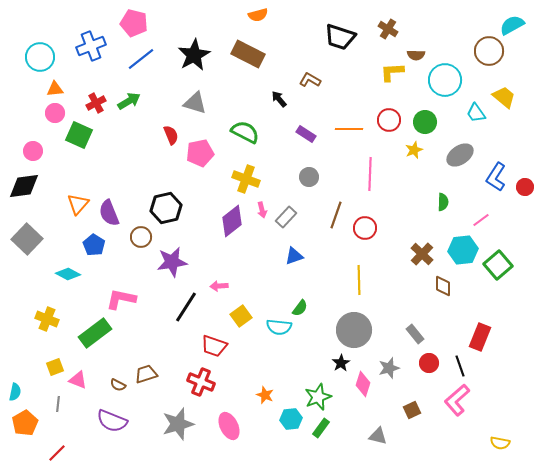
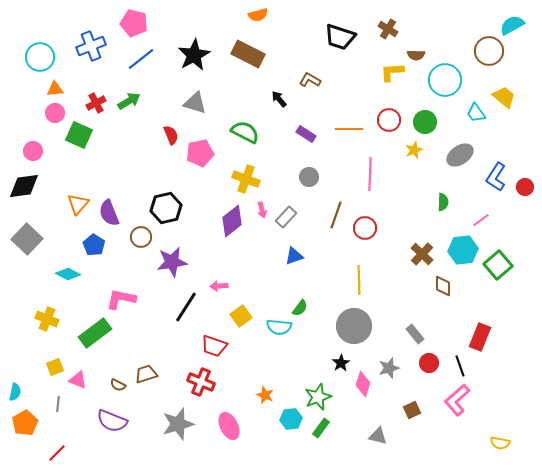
gray circle at (354, 330): moved 4 px up
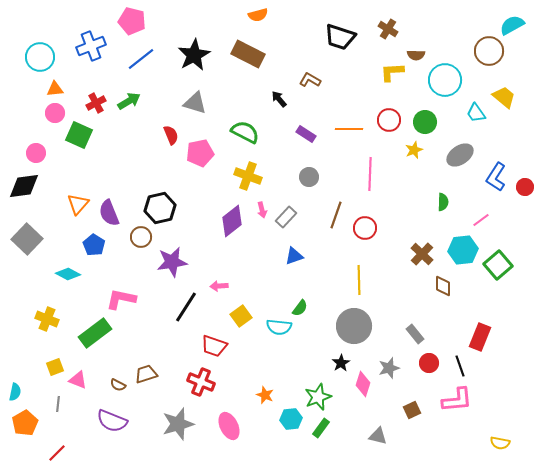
pink pentagon at (134, 23): moved 2 px left, 2 px up
pink circle at (33, 151): moved 3 px right, 2 px down
yellow cross at (246, 179): moved 2 px right, 3 px up
black hexagon at (166, 208): moved 6 px left
pink L-shape at (457, 400): rotated 144 degrees counterclockwise
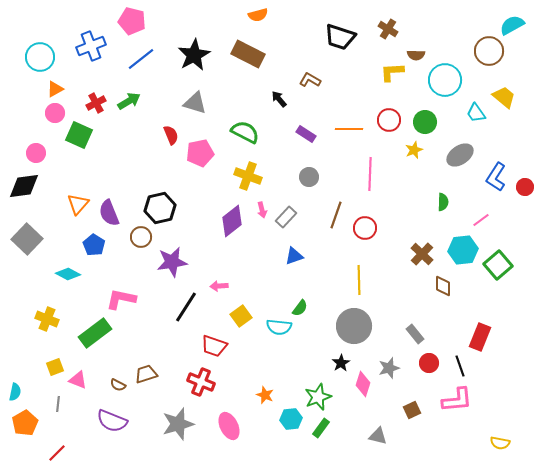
orange triangle at (55, 89): rotated 24 degrees counterclockwise
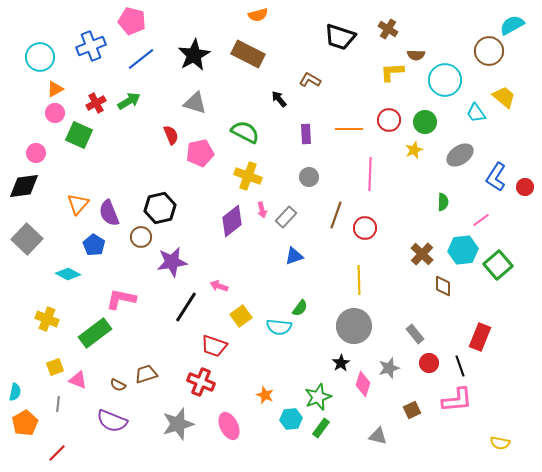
purple rectangle at (306, 134): rotated 54 degrees clockwise
pink arrow at (219, 286): rotated 24 degrees clockwise
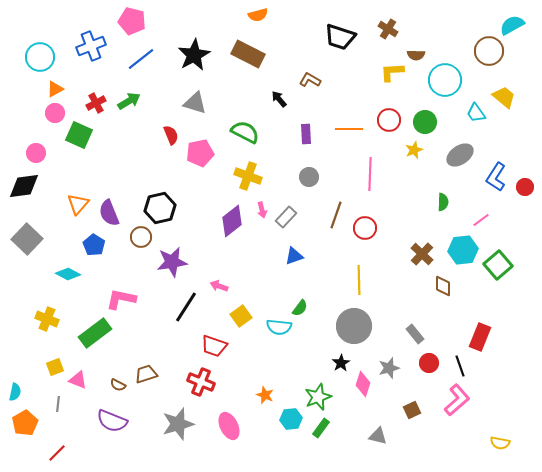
pink L-shape at (457, 400): rotated 36 degrees counterclockwise
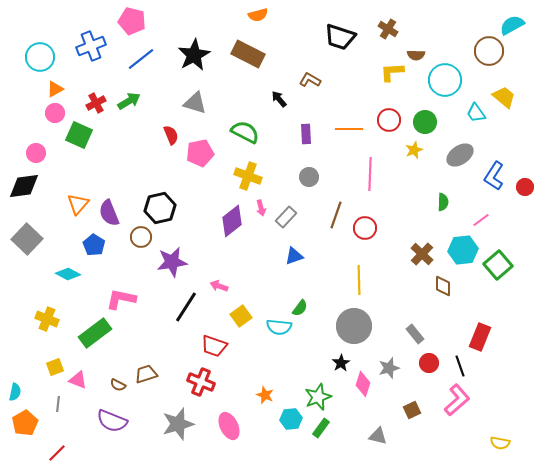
blue L-shape at (496, 177): moved 2 px left, 1 px up
pink arrow at (262, 210): moved 1 px left, 2 px up
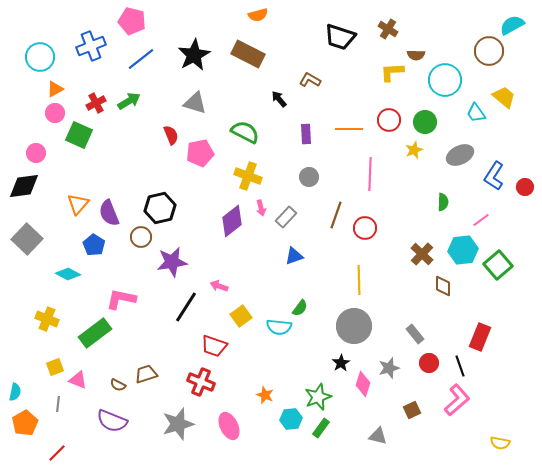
gray ellipse at (460, 155): rotated 8 degrees clockwise
